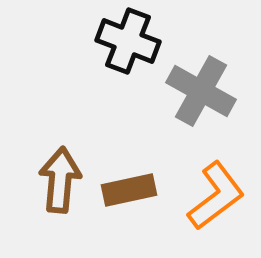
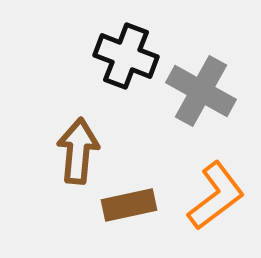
black cross: moved 2 px left, 15 px down
brown arrow: moved 18 px right, 29 px up
brown rectangle: moved 15 px down
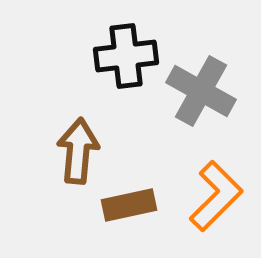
black cross: rotated 28 degrees counterclockwise
orange L-shape: rotated 8 degrees counterclockwise
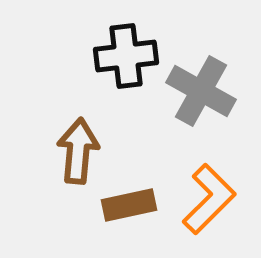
orange L-shape: moved 7 px left, 3 px down
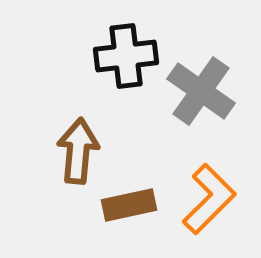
gray cross: rotated 6 degrees clockwise
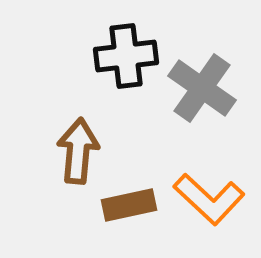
gray cross: moved 1 px right, 3 px up
orange L-shape: rotated 88 degrees clockwise
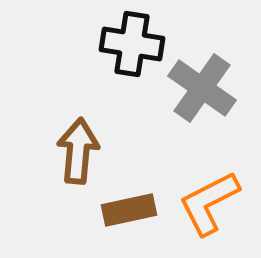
black cross: moved 6 px right, 12 px up; rotated 16 degrees clockwise
orange L-shape: moved 4 px down; rotated 110 degrees clockwise
brown rectangle: moved 5 px down
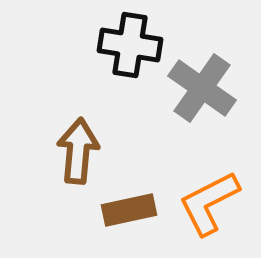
black cross: moved 2 px left, 1 px down
